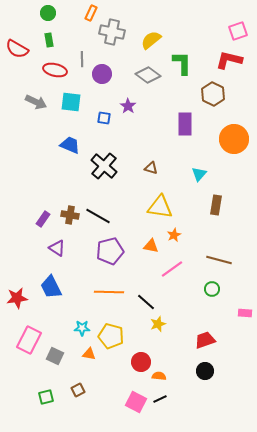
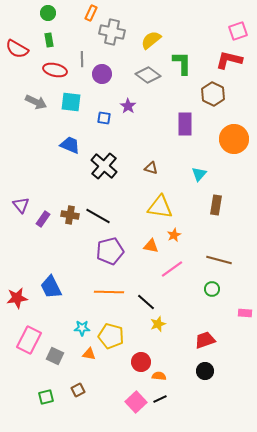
purple triangle at (57, 248): moved 36 px left, 43 px up; rotated 18 degrees clockwise
pink square at (136, 402): rotated 20 degrees clockwise
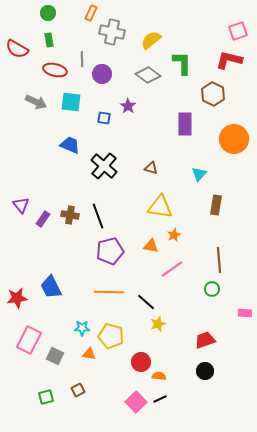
black line at (98, 216): rotated 40 degrees clockwise
brown line at (219, 260): rotated 70 degrees clockwise
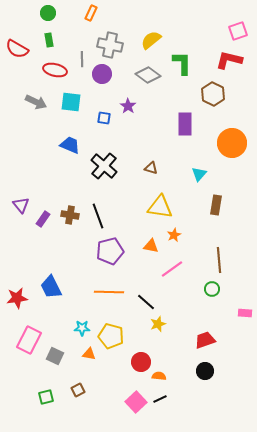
gray cross at (112, 32): moved 2 px left, 13 px down
orange circle at (234, 139): moved 2 px left, 4 px down
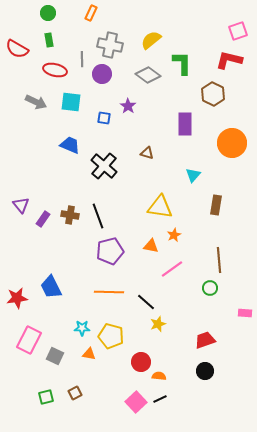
brown triangle at (151, 168): moved 4 px left, 15 px up
cyan triangle at (199, 174): moved 6 px left, 1 px down
green circle at (212, 289): moved 2 px left, 1 px up
brown square at (78, 390): moved 3 px left, 3 px down
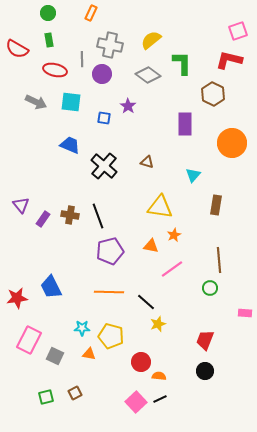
brown triangle at (147, 153): moved 9 px down
red trapezoid at (205, 340): rotated 50 degrees counterclockwise
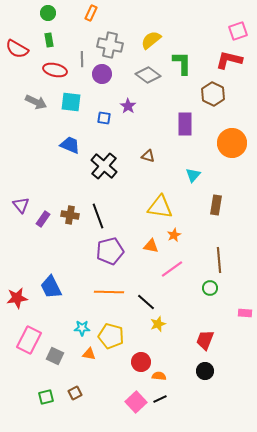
brown triangle at (147, 162): moved 1 px right, 6 px up
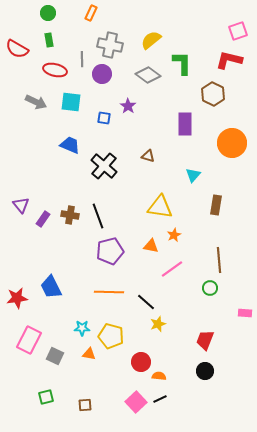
brown square at (75, 393): moved 10 px right, 12 px down; rotated 24 degrees clockwise
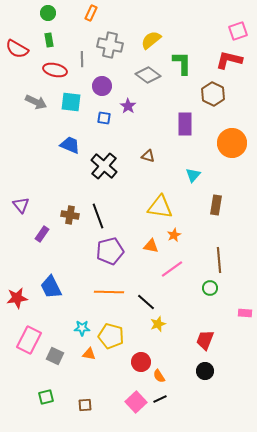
purple circle at (102, 74): moved 12 px down
purple rectangle at (43, 219): moved 1 px left, 15 px down
orange semicircle at (159, 376): rotated 128 degrees counterclockwise
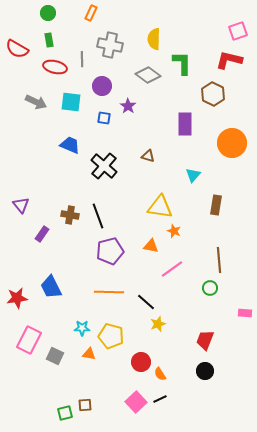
yellow semicircle at (151, 40): moved 3 px right, 1 px up; rotated 50 degrees counterclockwise
red ellipse at (55, 70): moved 3 px up
orange star at (174, 235): moved 4 px up; rotated 24 degrees counterclockwise
orange semicircle at (159, 376): moved 1 px right, 2 px up
green square at (46, 397): moved 19 px right, 16 px down
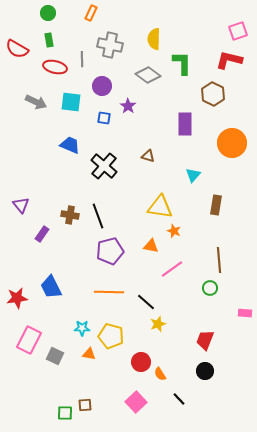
black line at (160, 399): moved 19 px right; rotated 72 degrees clockwise
green square at (65, 413): rotated 14 degrees clockwise
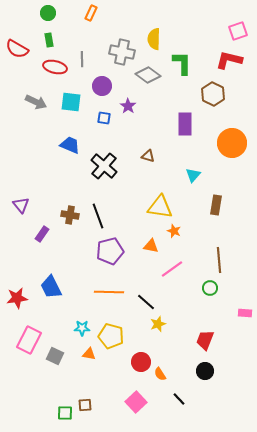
gray cross at (110, 45): moved 12 px right, 7 px down
